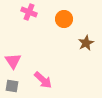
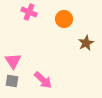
gray square: moved 5 px up
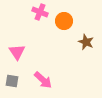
pink cross: moved 11 px right
orange circle: moved 2 px down
brown star: moved 1 px up; rotated 21 degrees counterclockwise
pink triangle: moved 4 px right, 9 px up
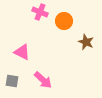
pink triangle: moved 5 px right; rotated 30 degrees counterclockwise
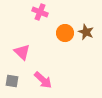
orange circle: moved 1 px right, 12 px down
brown star: moved 10 px up
pink triangle: rotated 18 degrees clockwise
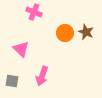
pink cross: moved 6 px left
pink triangle: moved 1 px left, 3 px up
pink arrow: moved 1 px left, 4 px up; rotated 66 degrees clockwise
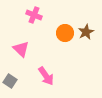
pink cross: moved 3 px down
brown star: rotated 21 degrees clockwise
pink arrow: moved 4 px right; rotated 54 degrees counterclockwise
gray square: moved 2 px left; rotated 24 degrees clockwise
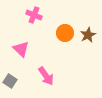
brown star: moved 2 px right, 3 px down
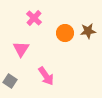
pink cross: moved 3 px down; rotated 21 degrees clockwise
brown star: moved 4 px up; rotated 21 degrees clockwise
pink triangle: rotated 18 degrees clockwise
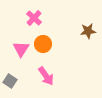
orange circle: moved 22 px left, 11 px down
